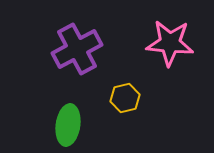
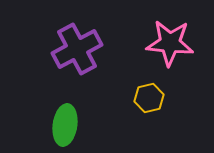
yellow hexagon: moved 24 px right
green ellipse: moved 3 px left
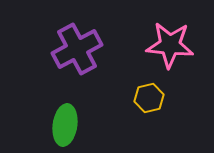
pink star: moved 2 px down
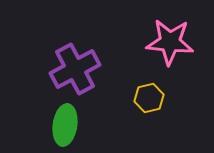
pink star: moved 3 px up
purple cross: moved 2 px left, 20 px down
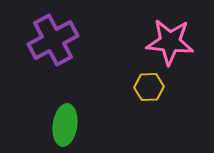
purple cross: moved 22 px left, 29 px up
yellow hexagon: moved 11 px up; rotated 12 degrees clockwise
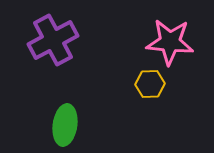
yellow hexagon: moved 1 px right, 3 px up
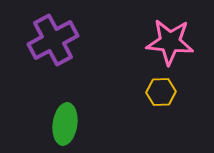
yellow hexagon: moved 11 px right, 8 px down
green ellipse: moved 1 px up
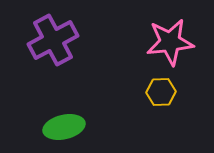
pink star: rotated 12 degrees counterclockwise
green ellipse: moved 1 px left, 3 px down; rotated 69 degrees clockwise
